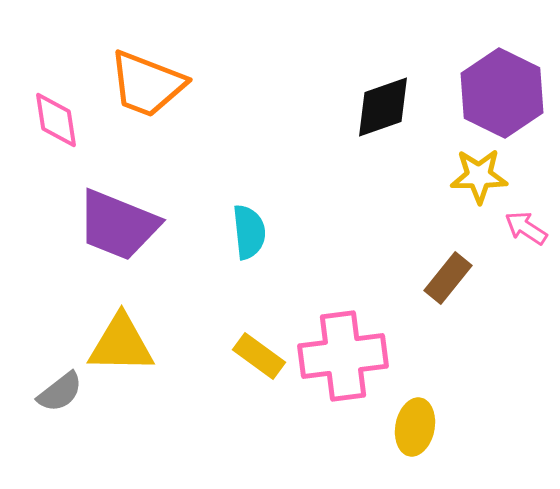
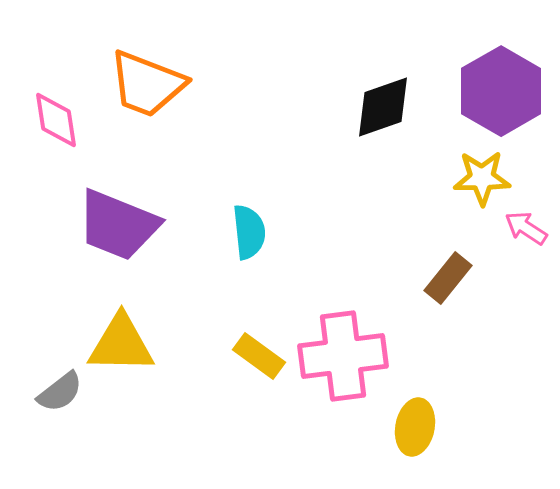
purple hexagon: moved 1 px left, 2 px up; rotated 4 degrees clockwise
yellow star: moved 3 px right, 2 px down
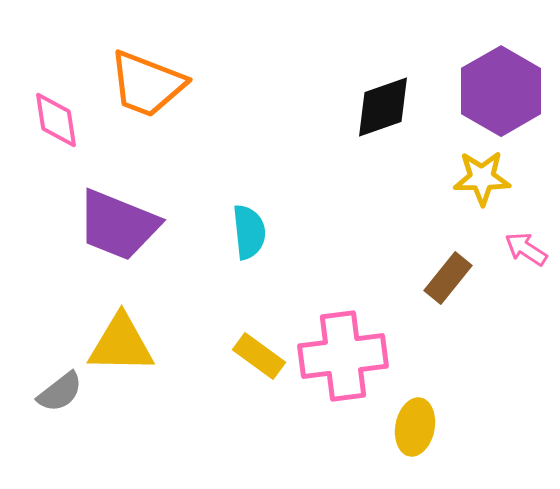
pink arrow: moved 21 px down
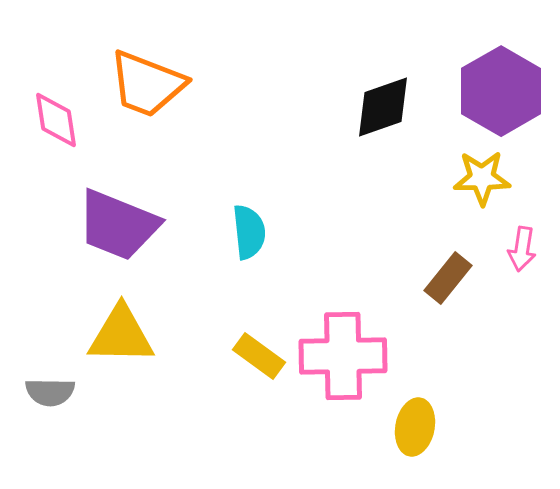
pink arrow: moved 4 px left; rotated 114 degrees counterclockwise
yellow triangle: moved 9 px up
pink cross: rotated 6 degrees clockwise
gray semicircle: moved 10 px left; rotated 39 degrees clockwise
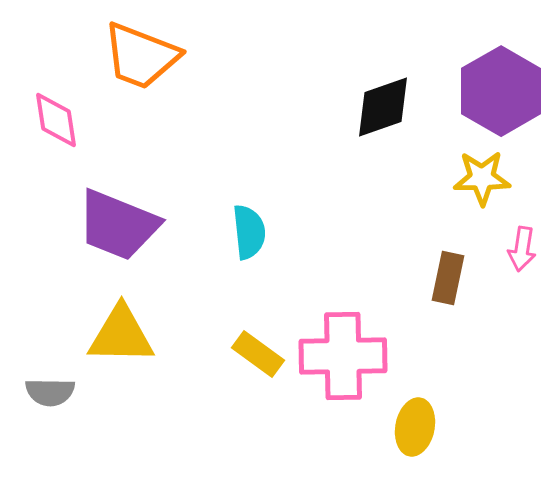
orange trapezoid: moved 6 px left, 28 px up
brown rectangle: rotated 27 degrees counterclockwise
yellow rectangle: moved 1 px left, 2 px up
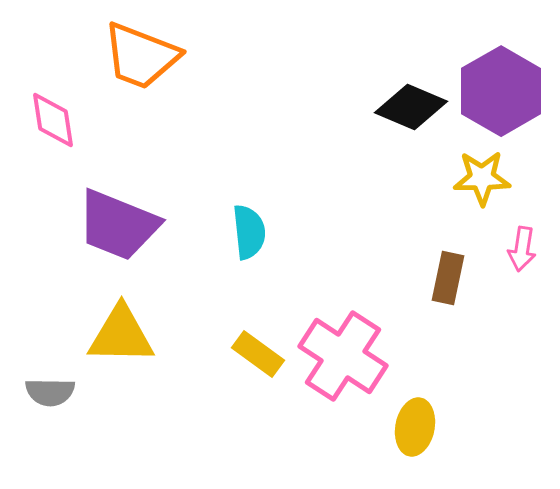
black diamond: moved 28 px right; rotated 42 degrees clockwise
pink diamond: moved 3 px left
pink cross: rotated 34 degrees clockwise
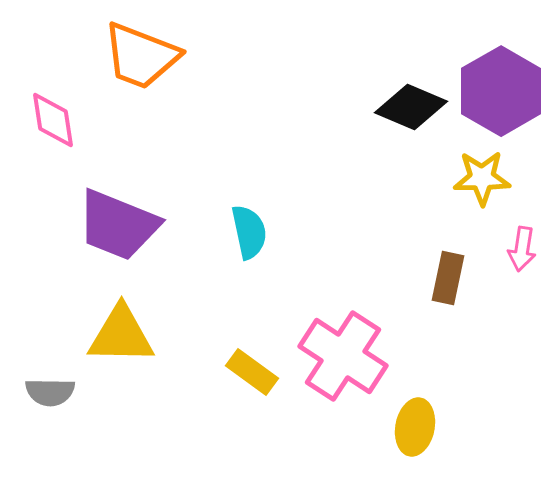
cyan semicircle: rotated 6 degrees counterclockwise
yellow rectangle: moved 6 px left, 18 px down
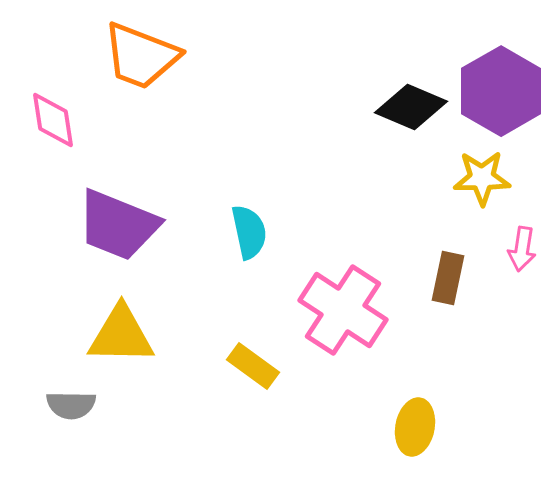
pink cross: moved 46 px up
yellow rectangle: moved 1 px right, 6 px up
gray semicircle: moved 21 px right, 13 px down
